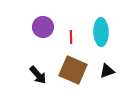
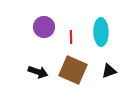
purple circle: moved 1 px right
black triangle: moved 2 px right
black arrow: moved 3 px up; rotated 30 degrees counterclockwise
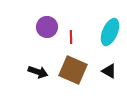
purple circle: moved 3 px right
cyan ellipse: moved 9 px right; rotated 24 degrees clockwise
black triangle: rotated 49 degrees clockwise
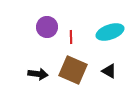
cyan ellipse: rotated 48 degrees clockwise
black arrow: moved 2 px down; rotated 12 degrees counterclockwise
